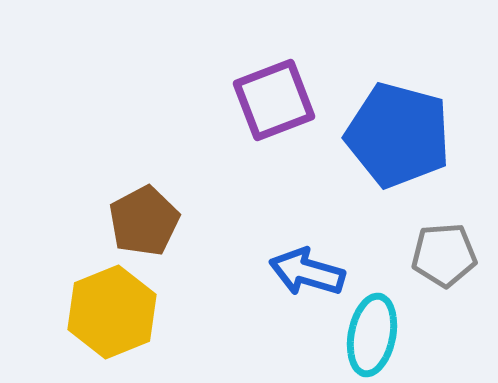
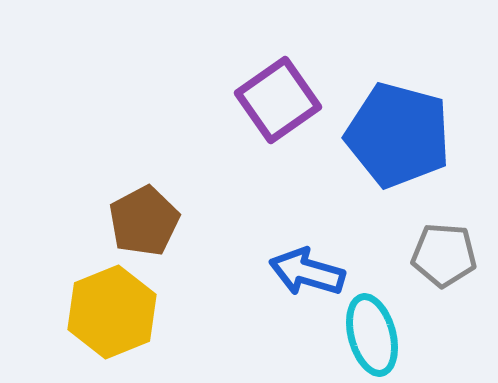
purple square: moved 4 px right; rotated 14 degrees counterclockwise
gray pentagon: rotated 8 degrees clockwise
cyan ellipse: rotated 26 degrees counterclockwise
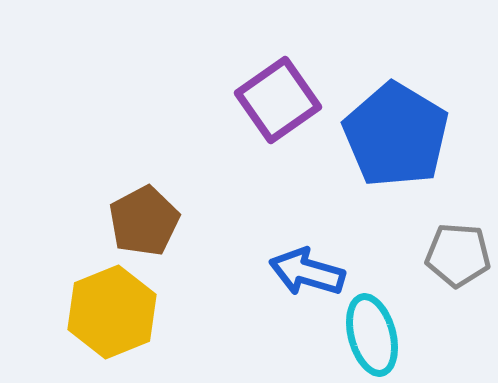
blue pentagon: moved 2 px left; rotated 16 degrees clockwise
gray pentagon: moved 14 px right
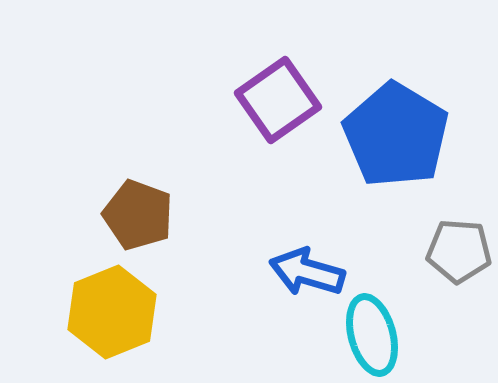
brown pentagon: moved 6 px left, 6 px up; rotated 24 degrees counterclockwise
gray pentagon: moved 1 px right, 4 px up
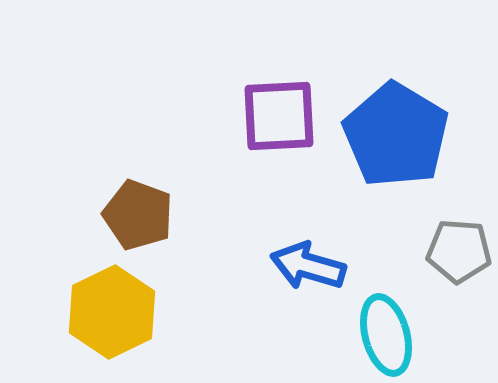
purple square: moved 1 px right, 16 px down; rotated 32 degrees clockwise
blue arrow: moved 1 px right, 6 px up
yellow hexagon: rotated 4 degrees counterclockwise
cyan ellipse: moved 14 px right
